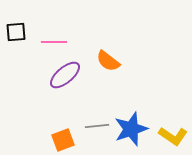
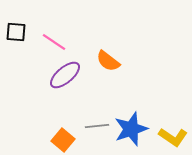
black square: rotated 10 degrees clockwise
pink line: rotated 35 degrees clockwise
yellow L-shape: moved 1 px down
orange square: rotated 30 degrees counterclockwise
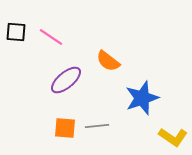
pink line: moved 3 px left, 5 px up
purple ellipse: moved 1 px right, 5 px down
blue star: moved 11 px right, 31 px up
orange square: moved 2 px right, 12 px up; rotated 35 degrees counterclockwise
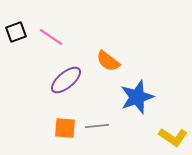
black square: rotated 25 degrees counterclockwise
blue star: moved 5 px left, 1 px up
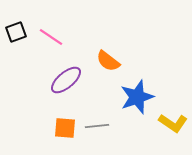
yellow L-shape: moved 14 px up
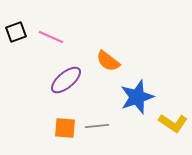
pink line: rotated 10 degrees counterclockwise
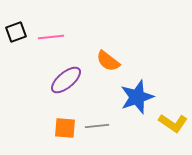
pink line: rotated 30 degrees counterclockwise
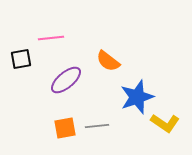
black square: moved 5 px right, 27 px down; rotated 10 degrees clockwise
pink line: moved 1 px down
yellow L-shape: moved 8 px left
orange square: rotated 15 degrees counterclockwise
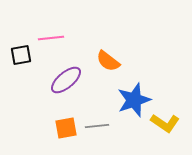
black square: moved 4 px up
blue star: moved 3 px left, 3 px down
orange square: moved 1 px right
